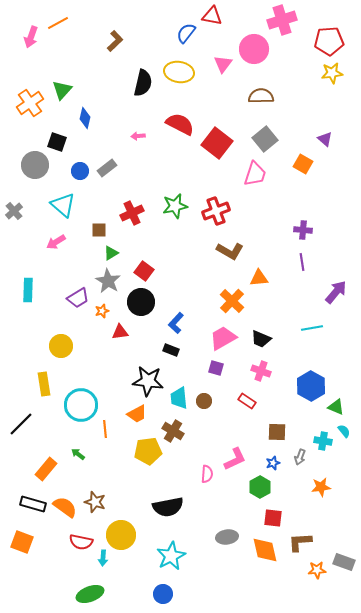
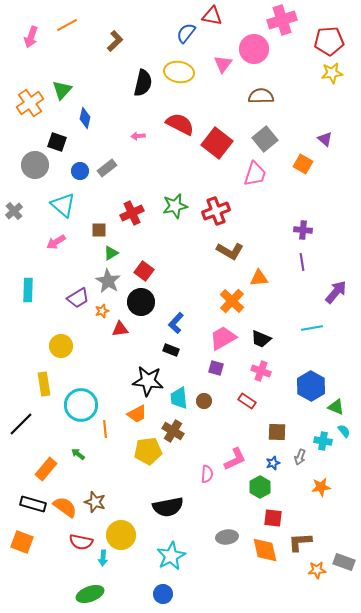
orange line at (58, 23): moved 9 px right, 2 px down
red triangle at (120, 332): moved 3 px up
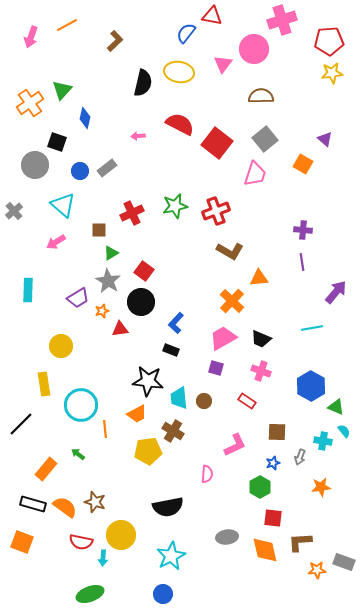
pink L-shape at (235, 459): moved 14 px up
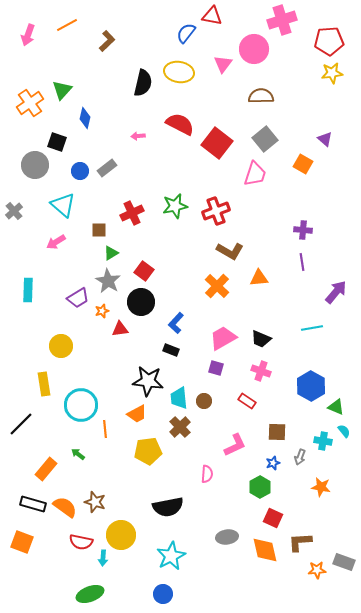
pink arrow at (31, 37): moved 3 px left, 2 px up
brown L-shape at (115, 41): moved 8 px left
orange cross at (232, 301): moved 15 px left, 15 px up
brown cross at (173, 431): moved 7 px right, 4 px up; rotated 15 degrees clockwise
orange star at (321, 487): rotated 18 degrees clockwise
red square at (273, 518): rotated 18 degrees clockwise
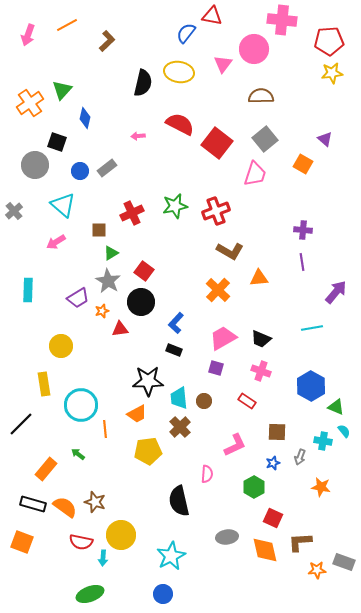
pink cross at (282, 20): rotated 24 degrees clockwise
orange cross at (217, 286): moved 1 px right, 4 px down
black rectangle at (171, 350): moved 3 px right
black star at (148, 381): rotated 8 degrees counterclockwise
green hexagon at (260, 487): moved 6 px left
black semicircle at (168, 507): moved 11 px right, 6 px up; rotated 88 degrees clockwise
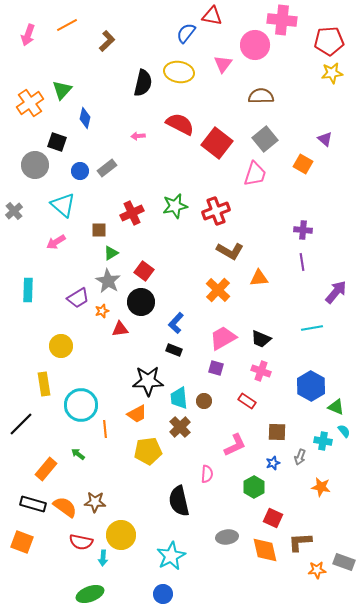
pink circle at (254, 49): moved 1 px right, 4 px up
brown star at (95, 502): rotated 15 degrees counterclockwise
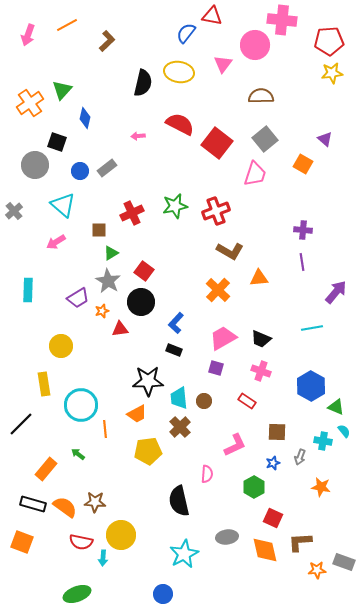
cyan star at (171, 556): moved 13 px right, 2 px up
green ellipse at (90, 594): moved 13 px left
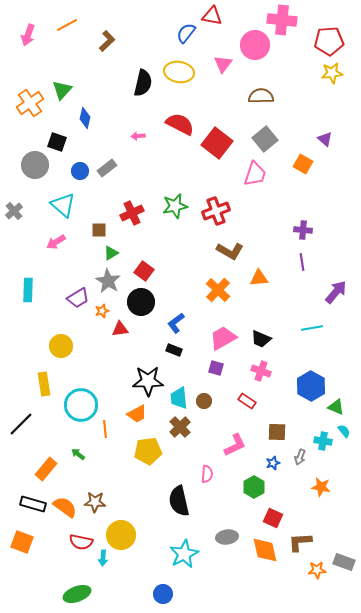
blue L-shape at (176, 323): rotated 10 degrees clockwise
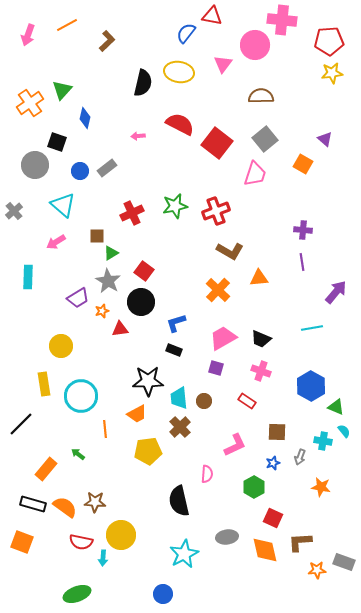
brown square at (99, 230): moved 2 px left, 6 px down
cyan rectangle at (28, 290): moved 13 px up
blue L-shape at (176, 323): rotated 20 degrees clockwise
cyan circle at (81, 405): moved 9 px up
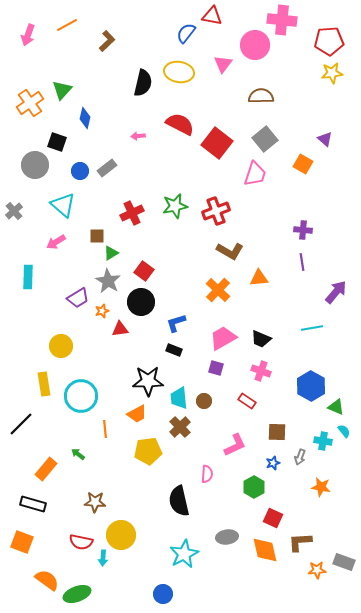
orange semicircle at (65, 507): moved 18 px left, 73 px down
